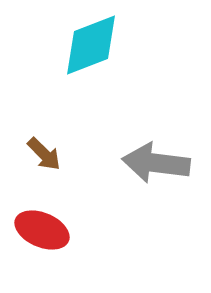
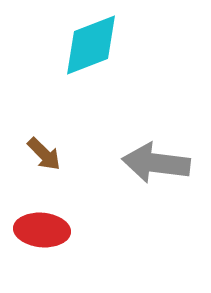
red ellipse: rotated 18 degrees counterclockwise
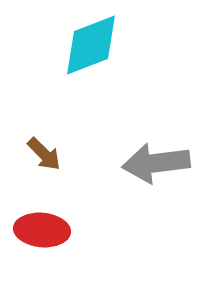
gray arrow: rotated 14 degrees counterclockwise
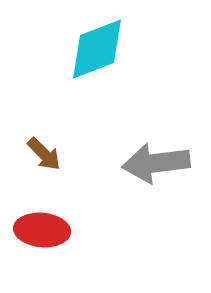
cyan diamond: moved 6 px right, 4 px down
